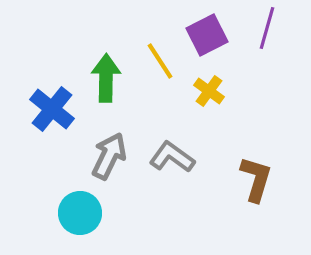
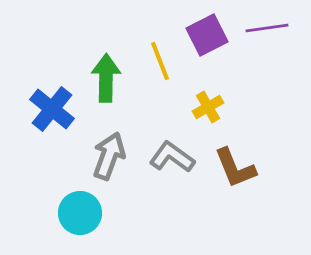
purple line: rotated 66 degrees clockwise
yellow line: rotated 12 degrees clockwise
yellow cross: moved 1 px left, 16 px down; rotated 24 degrees clockwise
gray arrow: rotated 6 degrees counterclockwise
brown L-shape: moved 21 px left, 11 px up; rotated 141 degrees clockwise
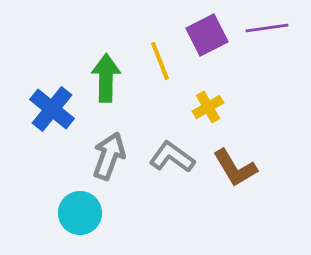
brown L-shape: rotated 9 degrees counterclockwise
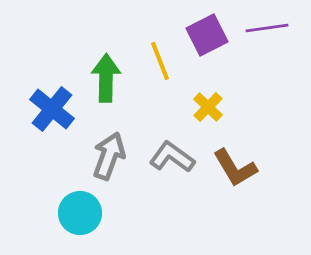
yellow cross: rotated 16 degrees counterclockwise
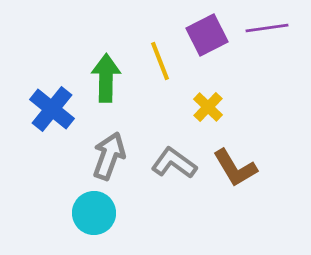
gray L-shape: moved 2 px right, 6 px down
cyan circle: moved 14 px right
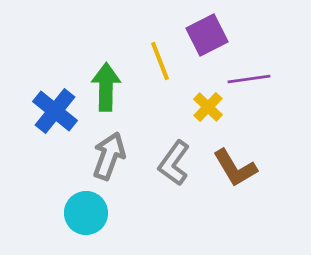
purple line: moved 18 px left, 51 px down
green arrow: moved 9 px down
blue cross: moved 3 px right, 2 px down
gray L-shape: rotated 90 degrees counterclockwise
cyan circle: moved 8 px left
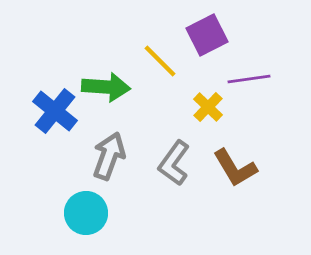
yellow line: rotated 24 degrees counterclockwise
green arrow: rotated 93 degrees clockwise
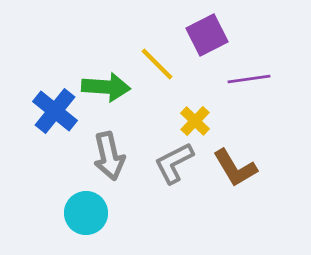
yellow line: moved 3 px left, 3 px down
yellow cross: moved 13 px left, 14 px down
gray arrow: rotated 147 degrees clockwise
gray L-shape: rotated 27 degrees clockwise
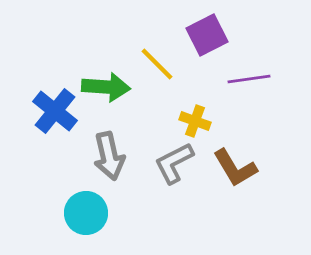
yellow cross: rotated 24 degrees counterclockwise
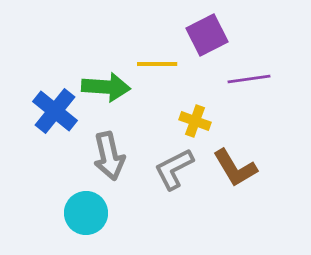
yellow line: rotated 45 degrees counterclockwise
gray L-shape: moved 6 px down
